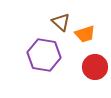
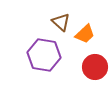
orange trapezoid: rotated 25 degrees counterclockwise
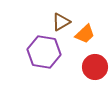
brown triangle: rotated 48 degrees clockwise
purple hexagon: moved 3 px up
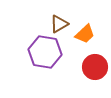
brown triangle: moved 2 px left, 2 px down
purple hexagon: moved 1 px right
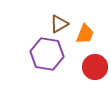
orange trapezoid: rotated 25 degrees counterclockwise
purple hexagon: moved 2 px right, 2 px down
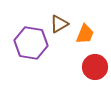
purple hexagon: moved 16 px left, 11 px up
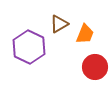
purple hexagon: moved 2 px left, 4 px down; rotated 16 degrees clockwise
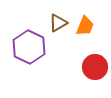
brown triangle: moved 1 px left, 1 px up
orange trapezoid: moved 8 px up
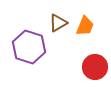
purple hexagon: rotated 8 degrees counterclockwise
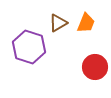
orange trapezoid: moved 1 px right, 3 px up
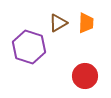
orange trapezoid: rotated 20 degrees counterclockwise
red circle: moved 10 px left, 9 px down
